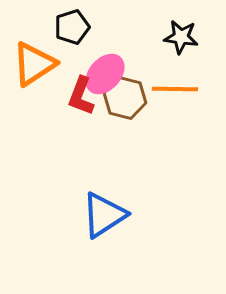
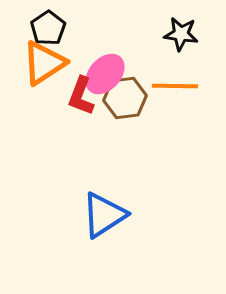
black pentagon: moved 24 px left, 1 px down; rotated 16 degrees counterclockwise
black star: moved 3 px up
orange triangle: moved 10 px right, 1 px up
orange line: moved 3 px up
brown hexagon: rotated 21 degrees counterclockwise
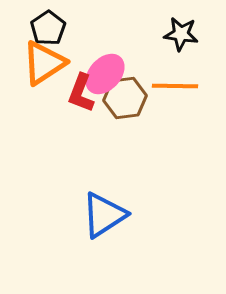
red L-shape: moved 3 px up
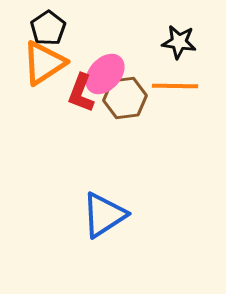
black star: moved 2 px left, 8 px down
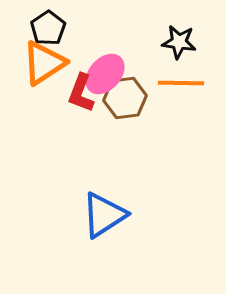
orange line: moved 6 px right, 3 px up
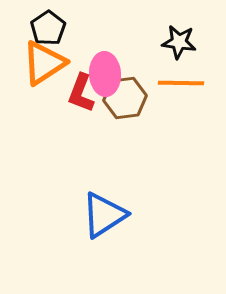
pink ellipse: rotated 45 degrees counterclockwise
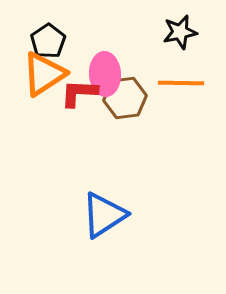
black pentagon: moved 13 px down
black star: moved 1 px right, 10 px up; rotated 20 degrees counterclockwise
orange triangle: moved 11 px down
red L-shape: moved 2 px left; rotated 72 degrees clockwise
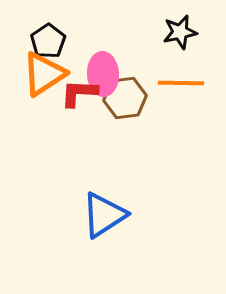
pink ellipse: moved 2 px left
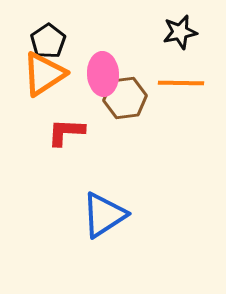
red L-shape: moved 13 px left, 39 px down
